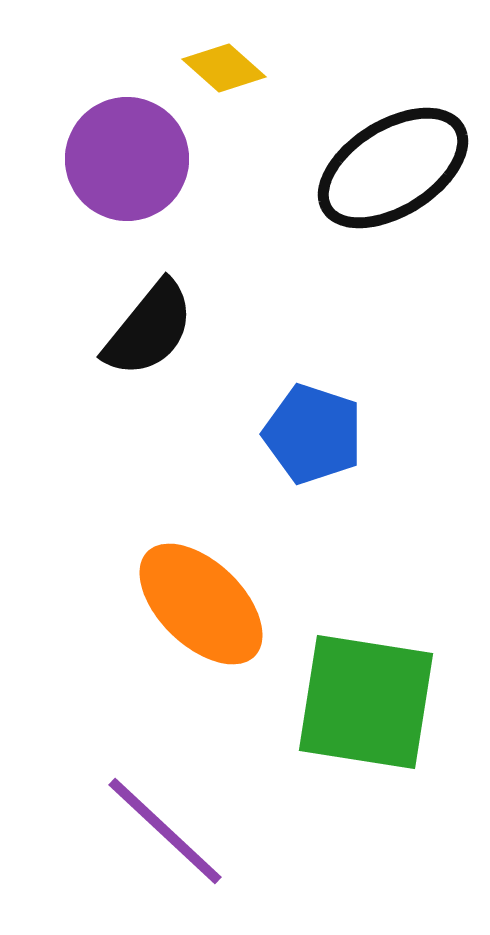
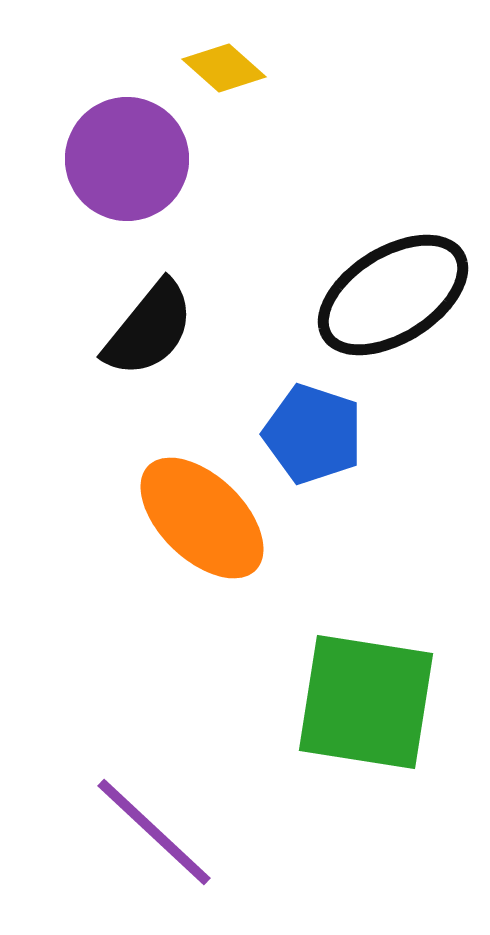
black ellipse: moved 127 px down
orange ellipse: moved 1 px right, 86 px up
purple line: moved 11 px left, 1 px down
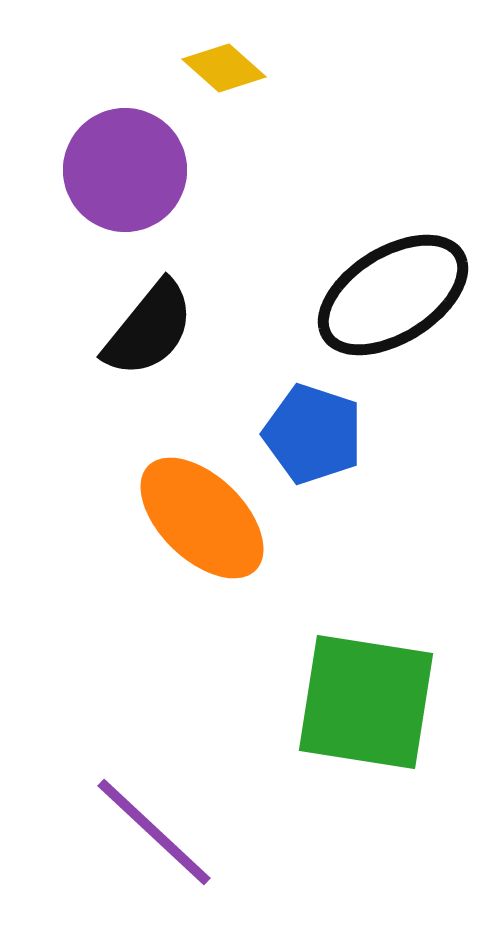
purple circle: moved 2 px left, 11 px down
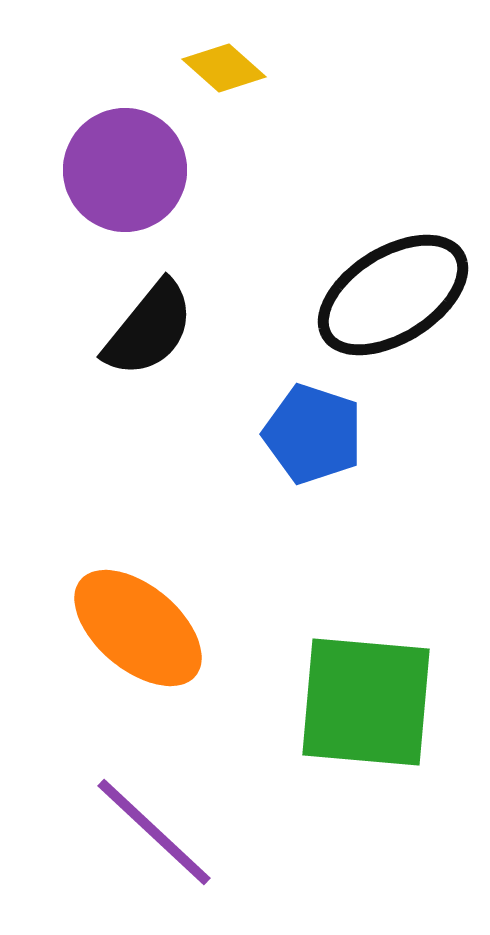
orange ellipse: moved 64 px left, 110 px down; rotated 4 degrees counterclockwise
green square: rotated 4 degrees counterclockwise
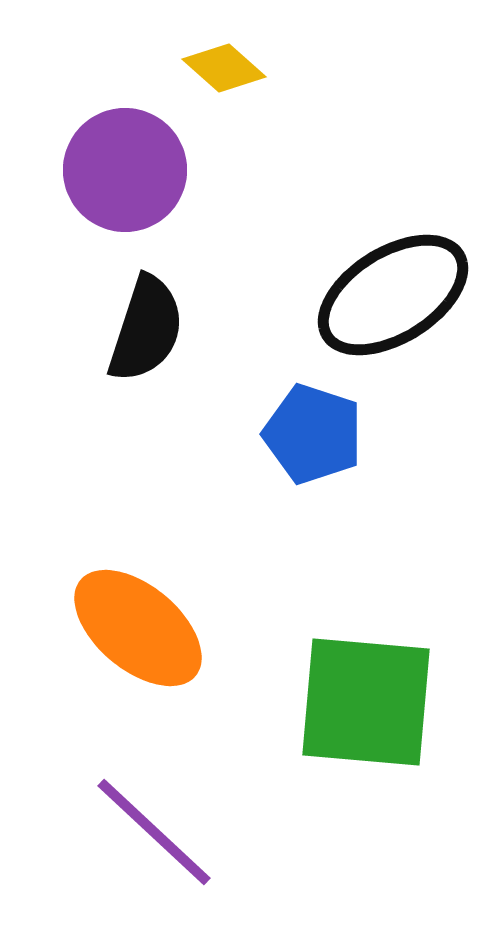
black semicircle: moved 3 px left; rotated 21 degrees counterclockwise
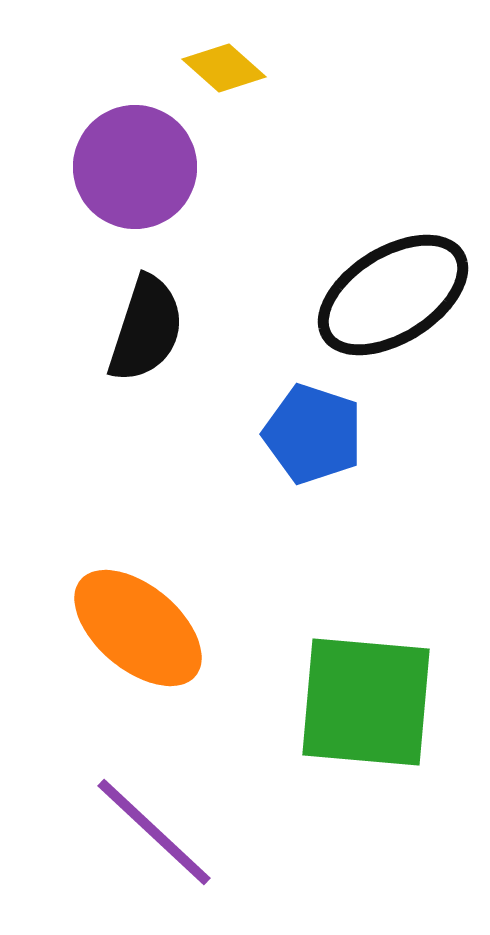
purple circle: moved 10 px right, 3 px up
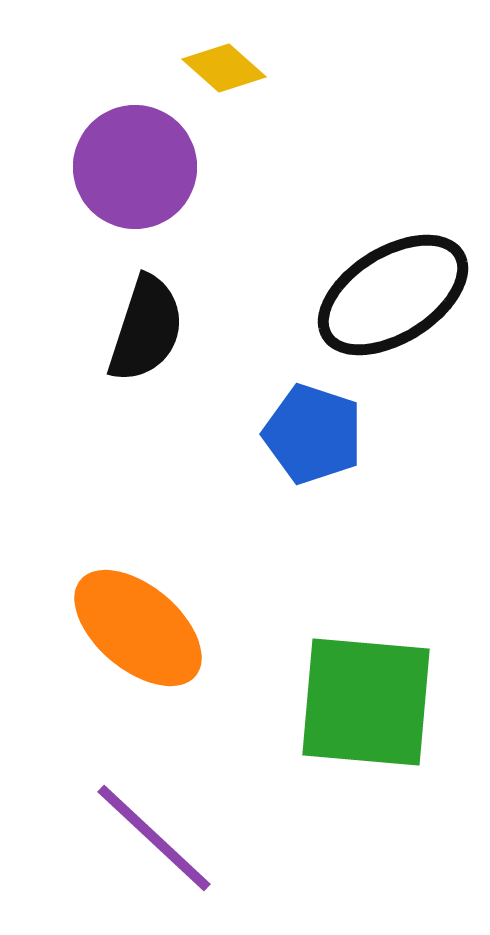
purple line: moved 6 px down
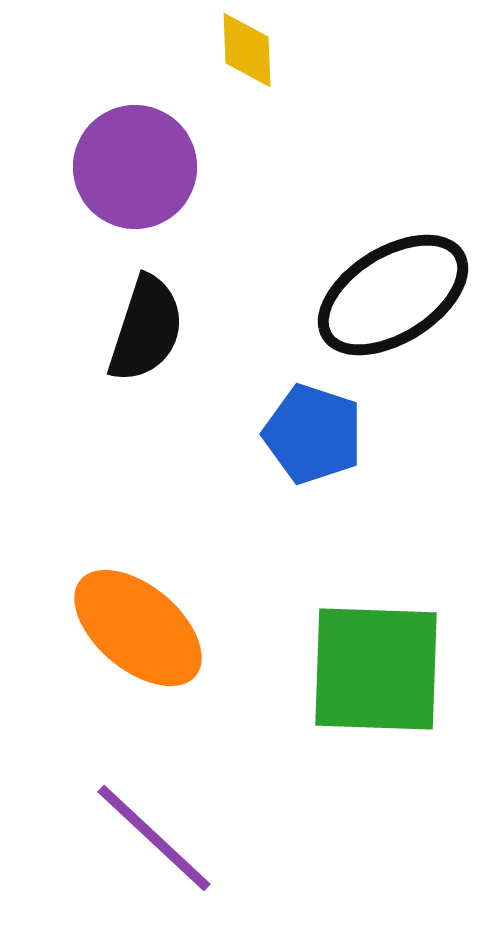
yellow diamond: moved 23 px right, 18 px up; rotated 46 degrees clockwise
green square: moved 10 px right, 33 px up; rotated 3 degrees counterclockwise
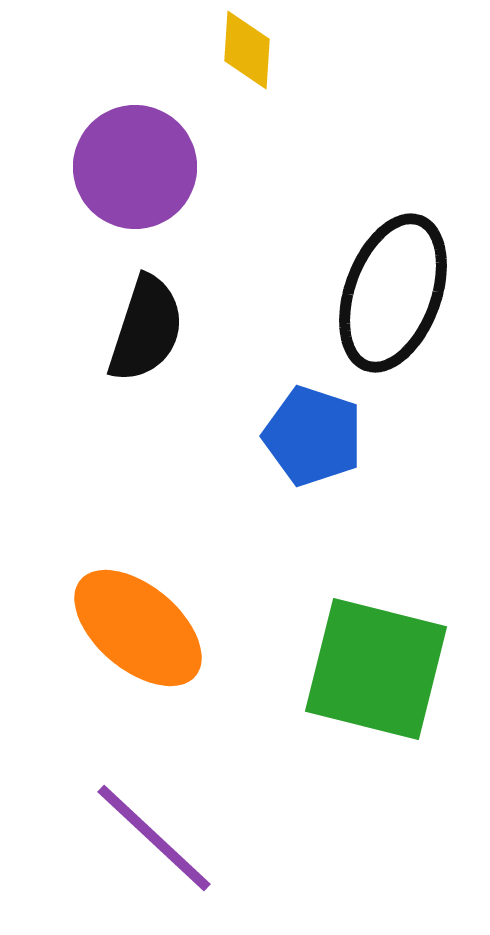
yellow diamond: rotated 6 degrees clockwise
black ellipse: moved 2 px up; rotated 38 degrees counterclockwise
blue pentagon: moved 2 px down
green square: rotated 12 degrees clockwise
